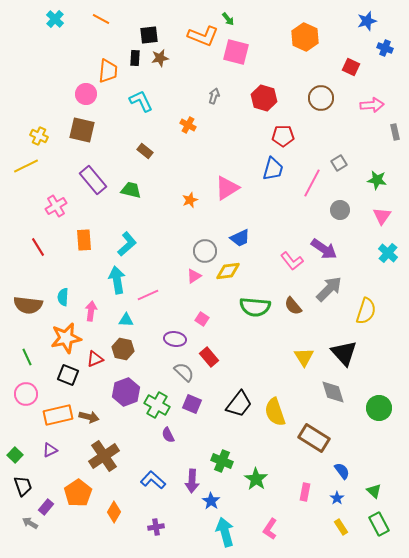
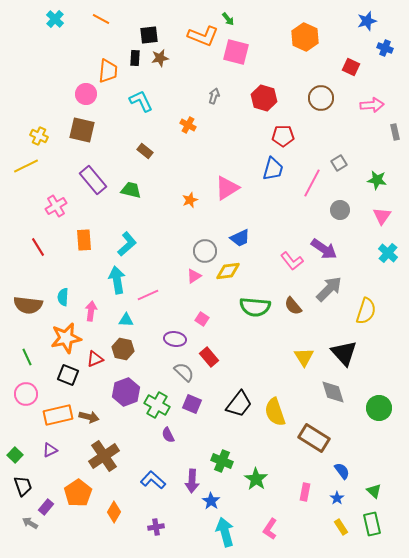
green rectangle at (379, 524): moved 7 px left; rotated 15 degrees clockwise
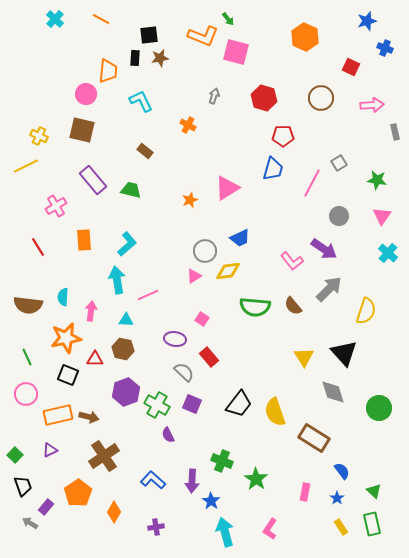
gray circle at (340, 210): moved 1 px left, 6 px down
red triangle at (95, 359): rotated 24 degrees clockwise
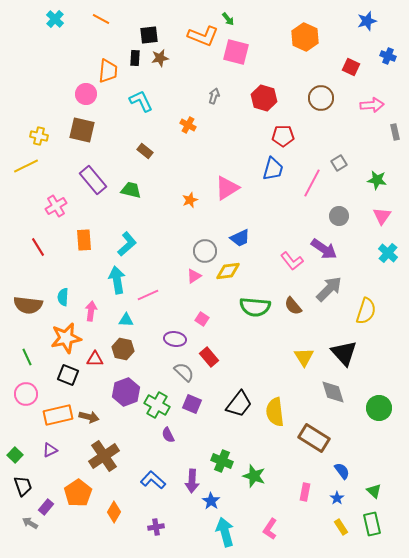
blue cross at (385, 48): moved 3 px right, 8 px down
yellow cross at (39, 136): rotated 12 degrees counterclockwise
yellow semicircle at (275, 412): rotated 12 degrees clockwise
green star at (256, 479): moved 2 px left, 3 px up; rotated 15 degrees counterclockwise
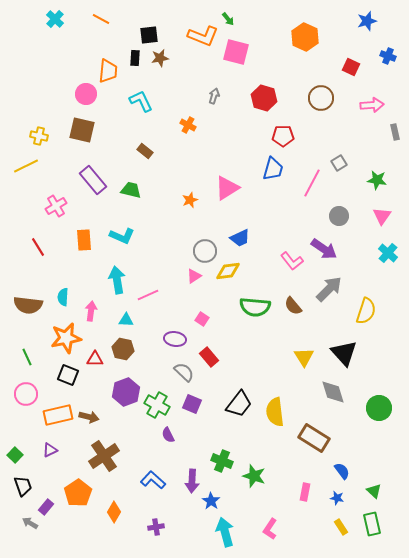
cyan L-shape at (127, 244): moved 5 px left, 8 px up; rotated 65 degrees clockwise
blue star at (337, 498): rotated 24 degrees counterclockwise
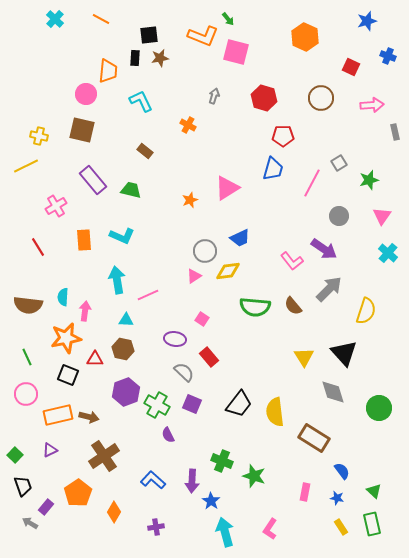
green star at (377, 180): moved 8 px left; rotated 24 degrees counterclockwise
pink arrow at (91, 311): moved 6 px left
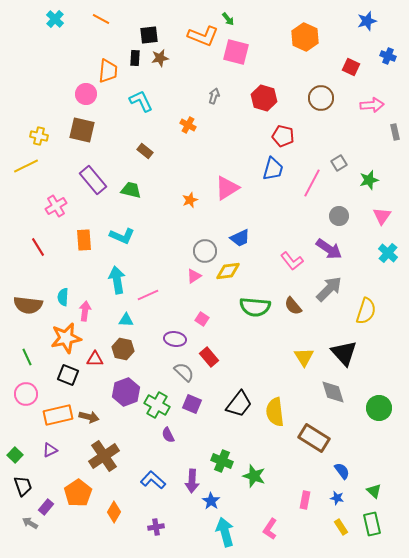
red pentagon at (283, 136): rotated 15 degrees clockwise
purple arrow at (324, 249): moved 5 px right
pink rectangle at (305, 492): moved 8 px down
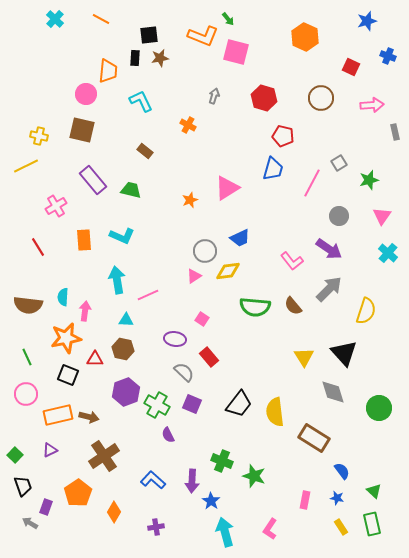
purple rectangle at (46, 507): rotated 21 degrees counterclockwise
